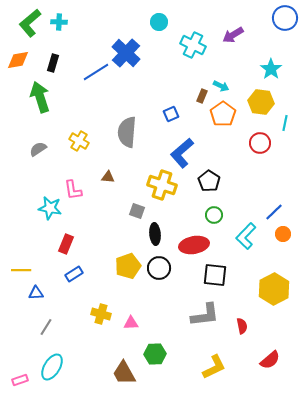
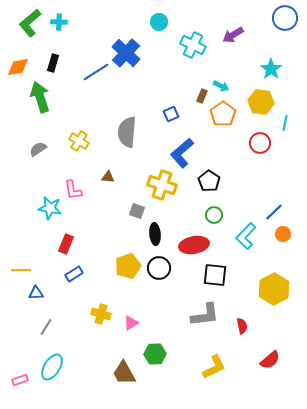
orange diamond at (18, 60): moved 7 px down
pink triangle at (131, 323): rotated 28 degrees counterclockwise
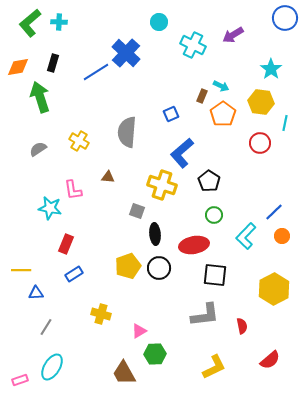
orange circle at (283, 234): moved 1 px left, 2 px down
pink triangle at (131, 323): moved 8 px right, 8 px down
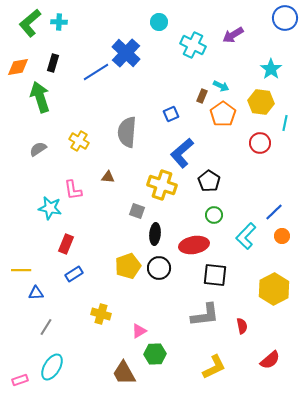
black ellipse at (155, 234): rotated 10 degrees clockwise
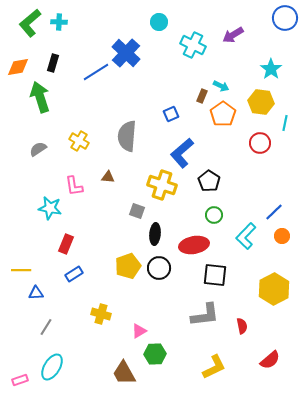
gray semicircle at (127, 132): moved 4 px down
pink L-shape at (73, 190): moved 1 px right, 4 px up
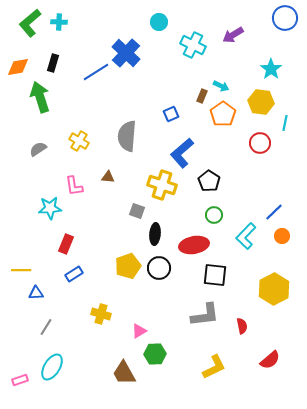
cyan star at (50, 208): rotated 15 degrees counterclockwise
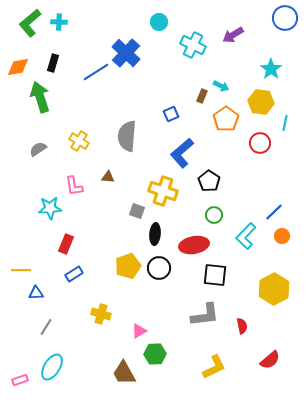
orange pentagon at (223, 114): moved 3 px right, 5 px down
yellow cross at (162, 185): moved 1 px right, 6 px down
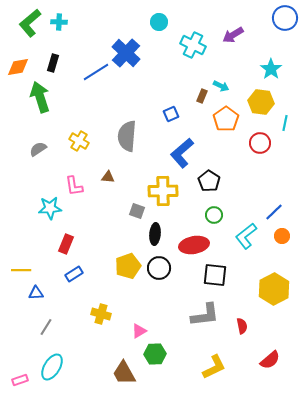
yellow cross at (163, 191): rotated 20 degrees counterclockwise
cyan L-shape at (246, 236): rotated 8 degrees clockwise
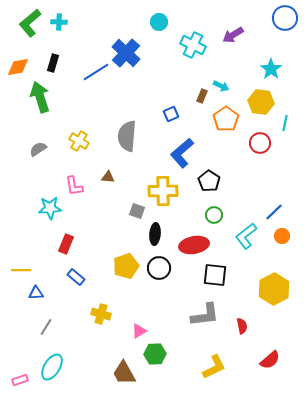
yellow pentagon at (128, 266): moved 2 px left
blue rectangle at (74, 274): moved 2 px right, 3 px down; rotated 72 degrees clockwise
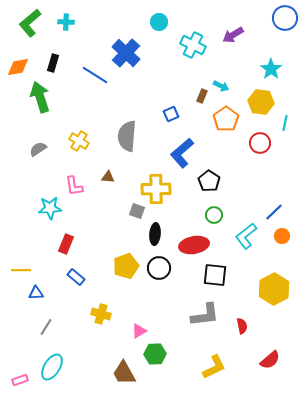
cyan cross at (59, 22): moved 7 px right
blue line at (96, 72): moved 1 px left, 3 px down; rotated 64 degrees clockwise
yellow cross at (163, 191): moved 7 px left, 2 px up
